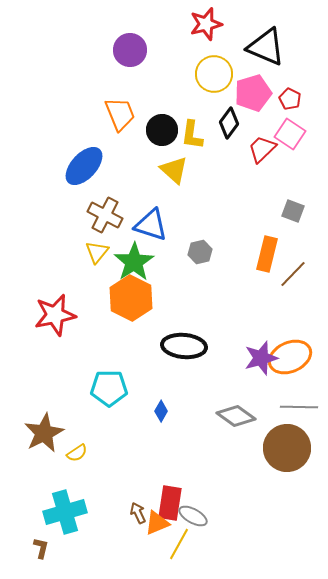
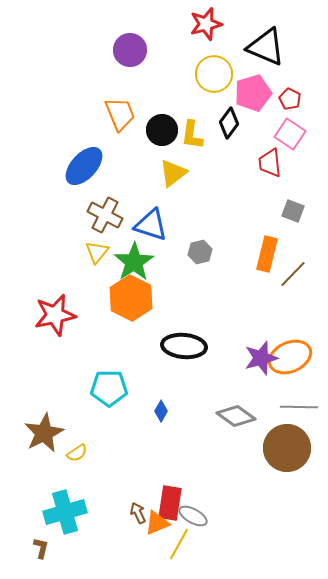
red trapezoid at (262, 149): moved 8 px right, 14 px down; rotated 52 degrees counterclockwise
yellow triangle at (174, 170): moved 1 px left, 3 px down; rotated 40 degrees clockwise
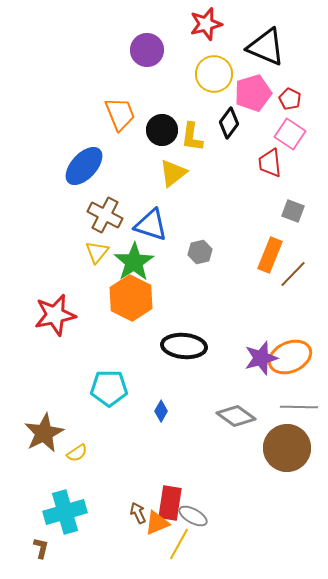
purple circle at (130, 50): moved 17 px right
yellow L-shape at (192, 135): moved 2 px down
orange rectangle at (267, 254): moved 3 px right, 1 px down; rotated 8 degrees clockwise
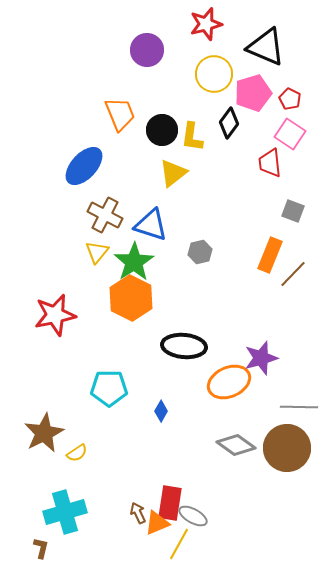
orange ellipse at (290, 357): moved 61 px left, 25 px down
gray diamond at (236, 416): moved 29 px down
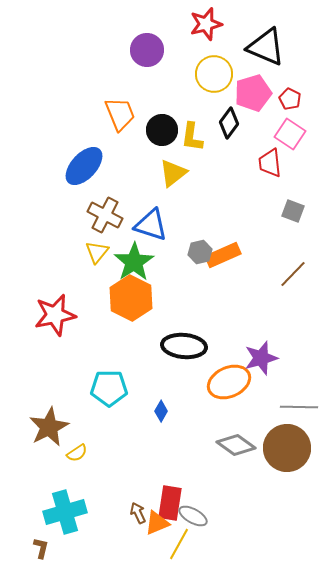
orange rectangle at (270, 255): moved 47 px left; rotated 44 degrees clockwise
brown star at (44, 433): moved 5 px right, 6 px up
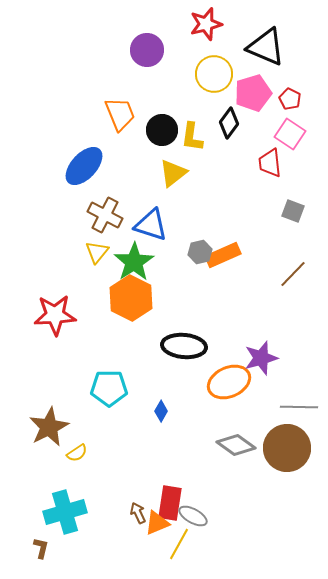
red star at (55, 315): rotated 9 degrees clockwise
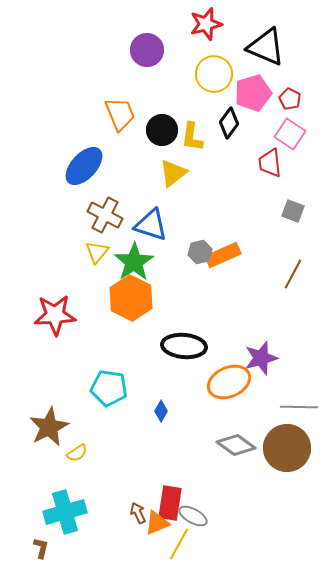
brown line at (293, 274): rotated 16 degrees counterclockwise
cyan pentagon at (109, 388): rotated 9 degrees clockwise
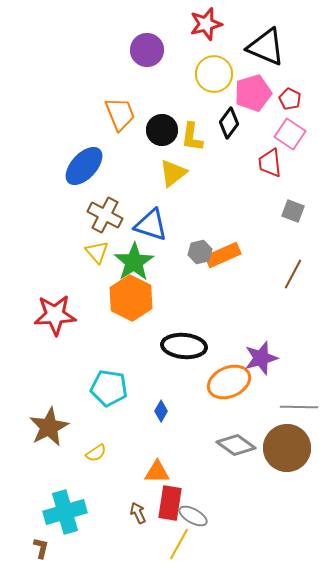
yellow triangle at (97, 252): rotated 20 degrees counterclockwise
yellow semicircle at (77, 453): moved 19 px right
orange triangle at (157, 523): moved 51 px up; rotated 24 degrees clockwise
